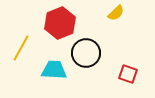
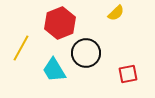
cyan trapezoid: rotated 124 degrees counterclockwise
red square: rotated 30 degrees counterclockwise
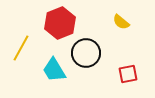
yellow semicircle: moved 5 px right, 9 px down; rotated 84 degrees clockwise
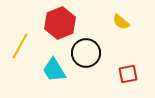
yellow line: moved 1 px left, 2 px up
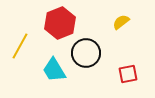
yellow semicircle: rotated 102 degrees clockwise
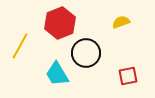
yellow semicircle: rotated 18 degrees clockwise
cyan trapezoid: moved 3 px right, 4 px down
red square: moved 2 px down
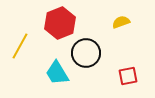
cyan trapezoid: moved 1 px up
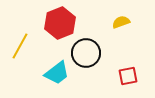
cyan trapezoid: rotated 96 degrees counterclockwise
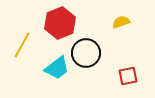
yellow line: moved 2 px right, 1 px up
cyan trapezoid: moved 5 px up
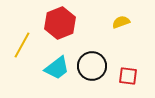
black circle: moved 6 px right, 13 px down
red square: rotated 18 degrees clockwise
